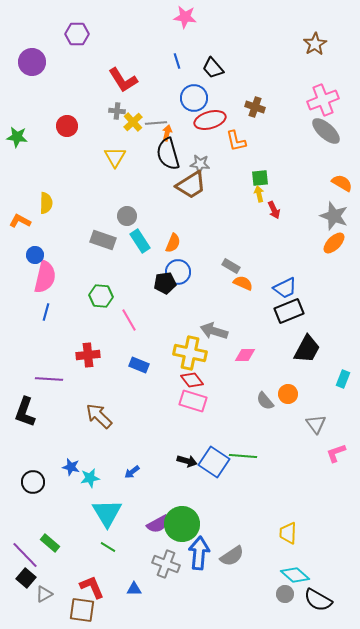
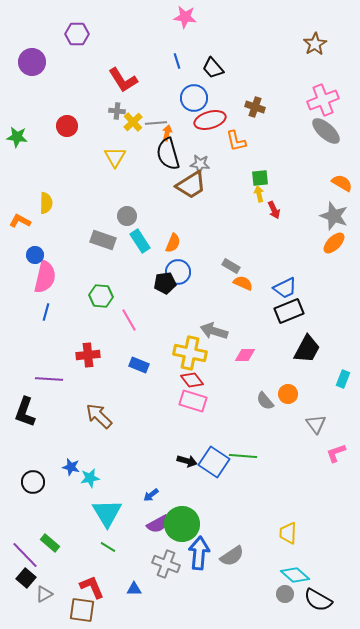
blue arrow at (132, 472): moved 19 px right, 23 px down
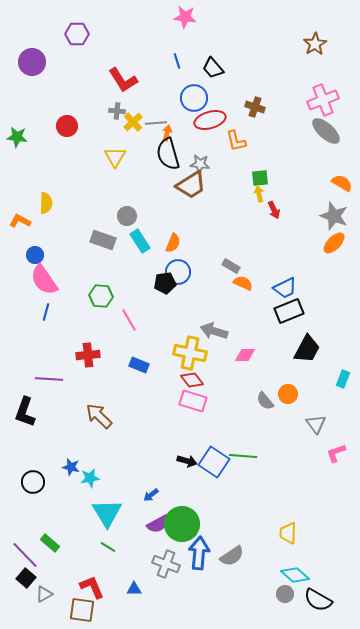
pink semicircle at (45, 277): moved 1 px left, 3 px down; rotated 132 degrees clockwise
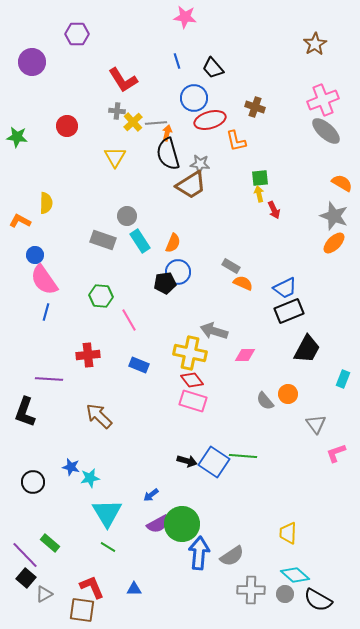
gray cross at (166, 564): moved 85 px right, 26 px down; rotated 20 degrees counterclockwise
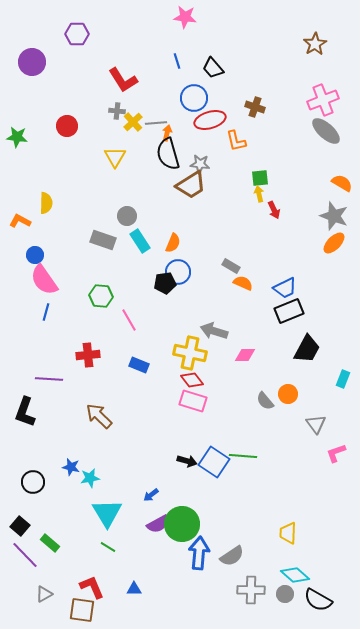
black square at (26, 578): moved 6 px left, 52 px up
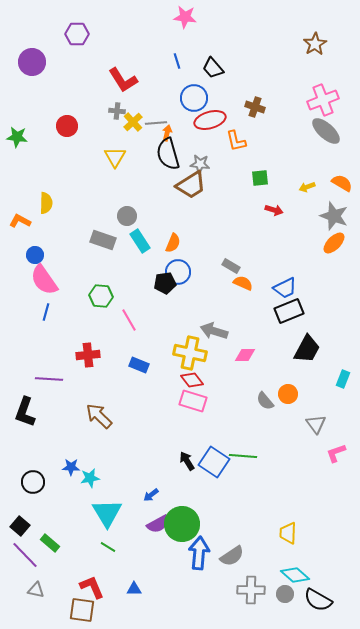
yellow arrow at (259, 194): moved 48 px right, 7 px up; rotated 98 degrees counterclockwise
red arrow at (274, 210): rotated 48 degrees counterclockwise
black arrow at (187, 461): rotated 138 degrees counterclockwise
blue star at (71, 467): rotated 12 degrees counterclockwise
gray triangle at (44, 594): moved 8 px left, 4 px up; rotated 42 degrees clockwise
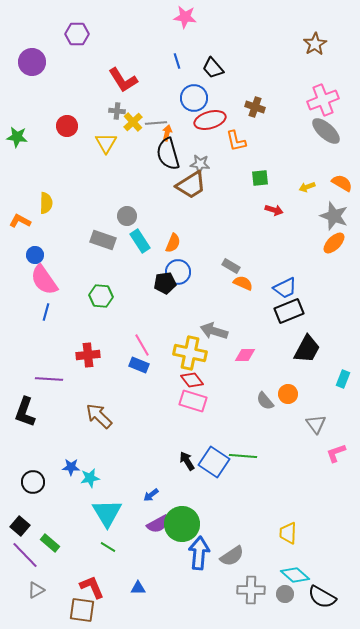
yellow triangle at (115, 157): moved 9 px left, 14 px up
pink line at (129, 320): moved 13 px right, 25 px down
blue triangle at (134, 589): moved 4 px right, 1 px up
gray triangle at (36, 590): rotated 42 degrees counterclockwise
black semicircle at (318, 600): moved 4 px right, 3 px up
